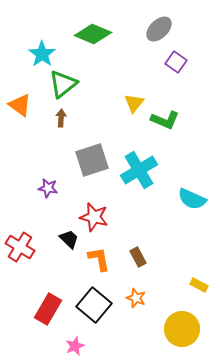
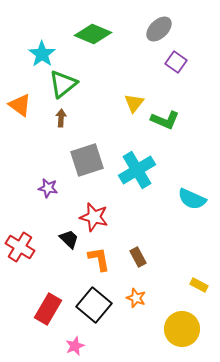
gray square: moved 5 px left
cyan cross: moved 2 px left
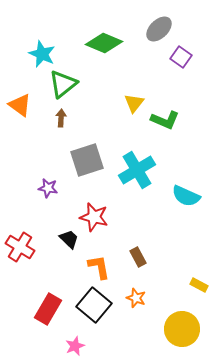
green diamond: moved 11 px right, 9 px down
cyan star: rotated 12 degrees counterclockwise
purple square: moved 5 px right, 5 px up
cyan semicircle: moved 6 px left, 3 px up
orange L-shape: moved 8 px down
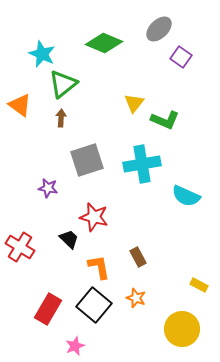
cyan cross: moved 5 px right, 6 px up; rotated 21 degrees clockwise
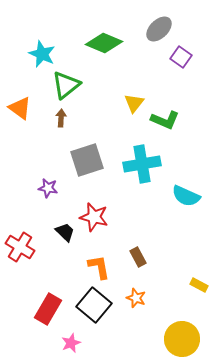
green triangle: moved 3 px right, 1 px down
orange triangle: moved 3 px down
black trapezoid: moved 4 px left, 7 px up
yellow circle: moved 10 px down
pink star: moved 4 px left, 3 px up
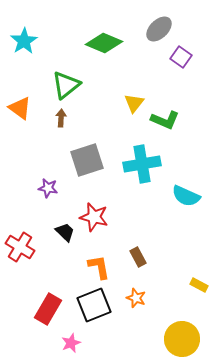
cyan star: moved 18 px left, 13 px up; rotated 16 degrees clockwise
black square: rotated 28 degrees clockwise
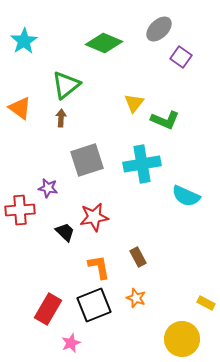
red star: rotated 24 degrees counterclockwise
red cross: moved 37 px up; rotated 36 degrees counterclockwise
yellow rectangle: moved 7 px right, 18 px down
